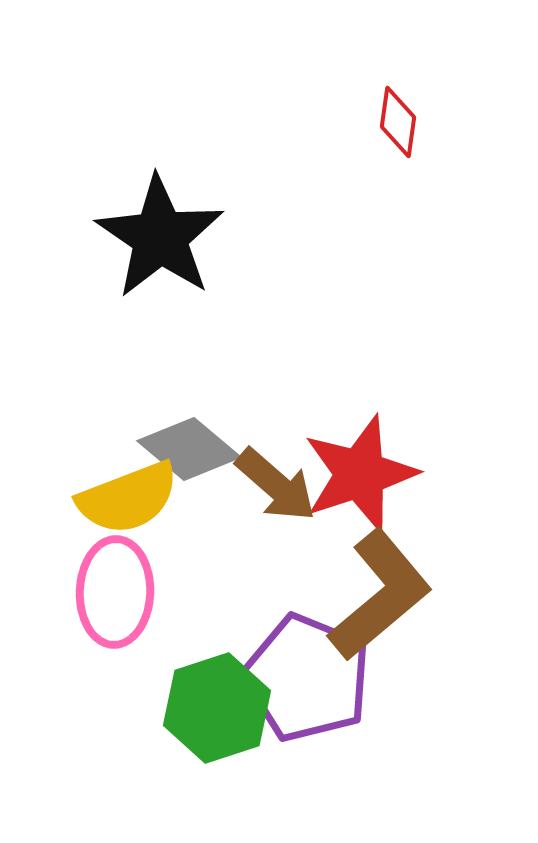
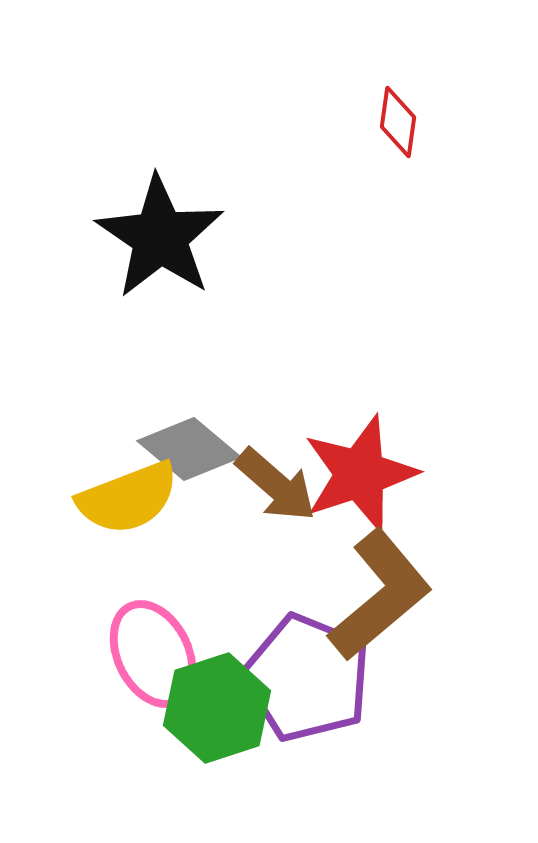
pink ellipse: moved 38 px right, 62 px down; rotated 28 degrees counterclockwise
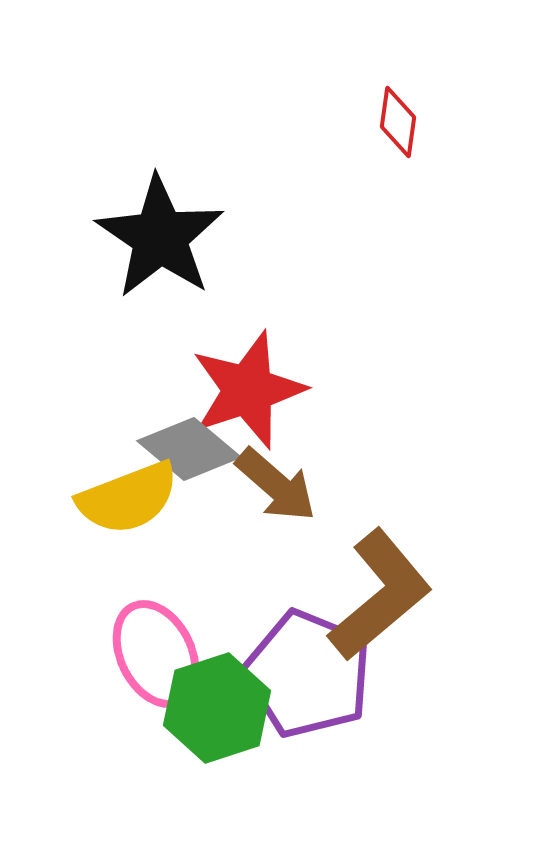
red star: moved 112 px left, 84 px up
pink ellipse: moved 3 px right
purple pentagon: moved 1 px right, 4 px up
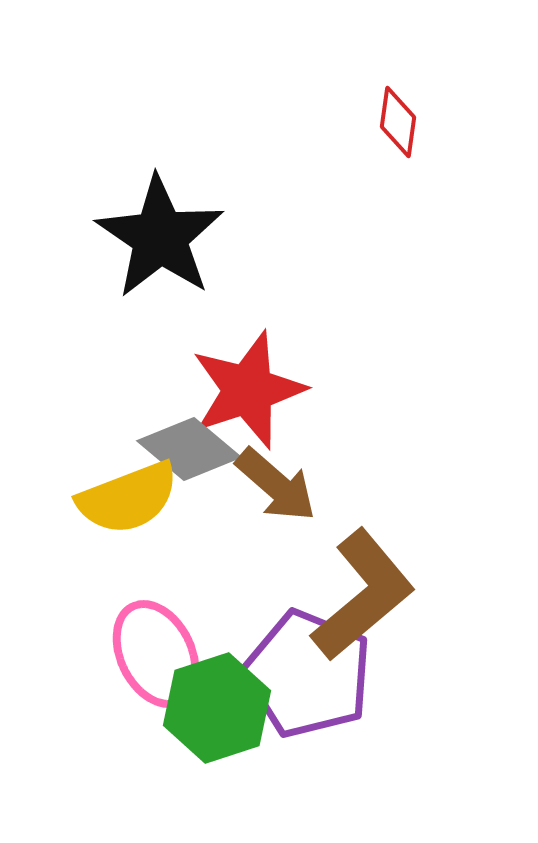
brown L-shape: moved 17 px left
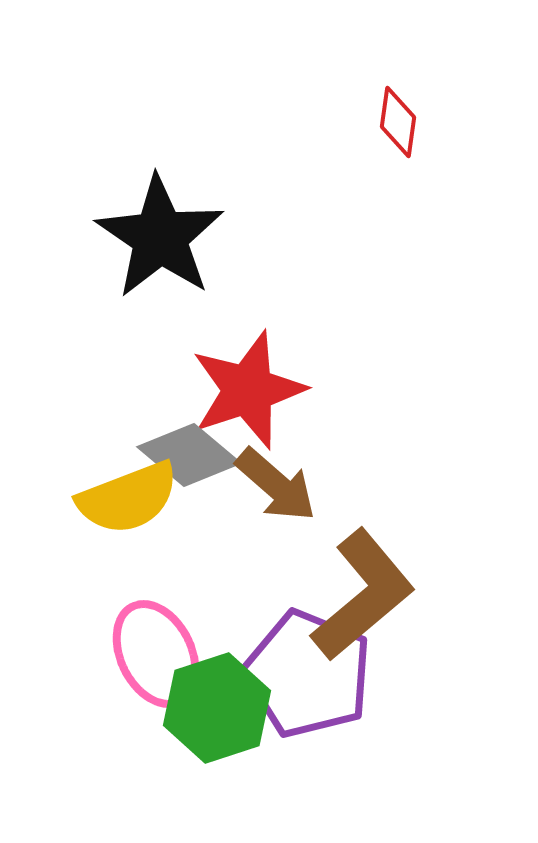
gray diamond: moved 6 px down
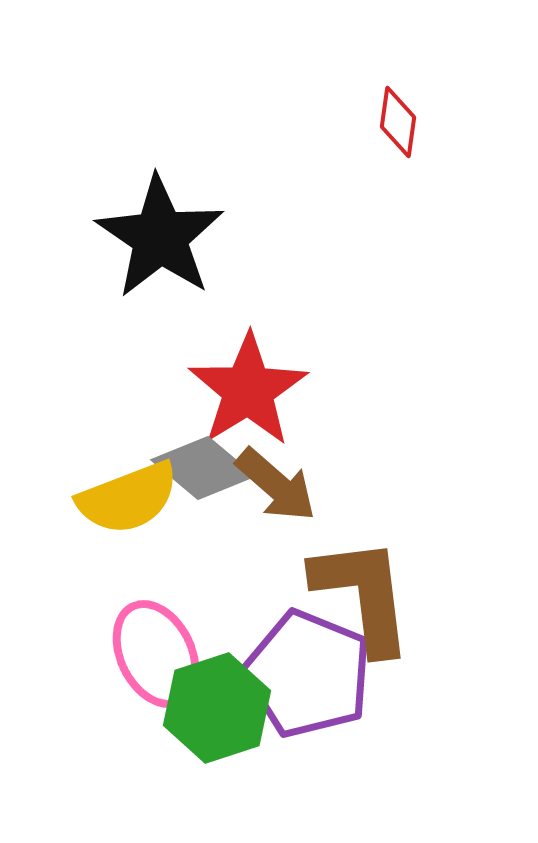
red star: rotated 14 degrees counterclockwise
gray diamond: moved 14 px right, 13 px down
brown L-shape: rotated 57 degrees counterclockwise
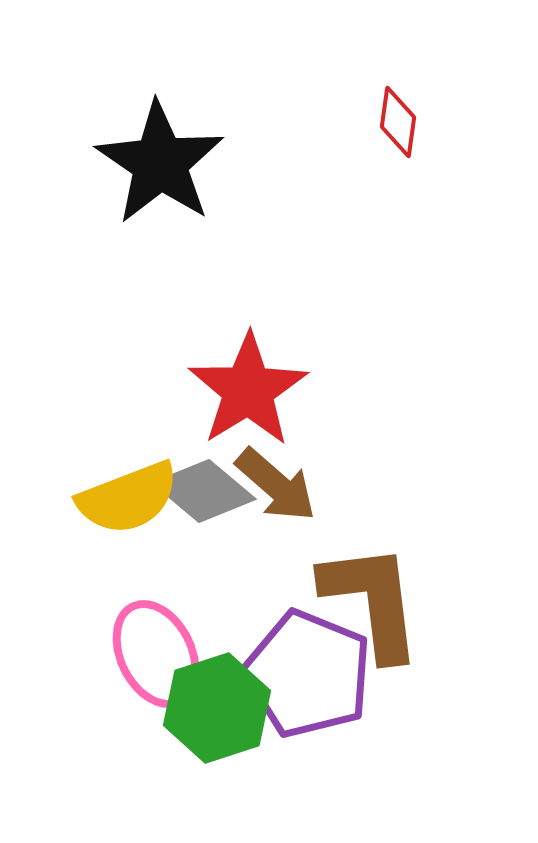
black star: moved 74 px up
gray diamond: moved 1 px right, 23 px down
brown L-shape: moved 9 px right, 6 px down
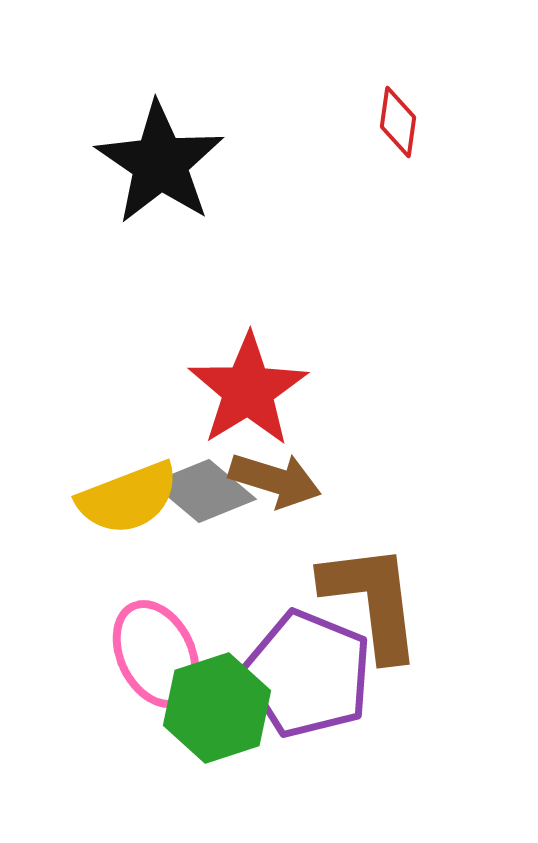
brown arrow: moved 1 px left, 5 px up; rotated 24 degrees counterclockwise
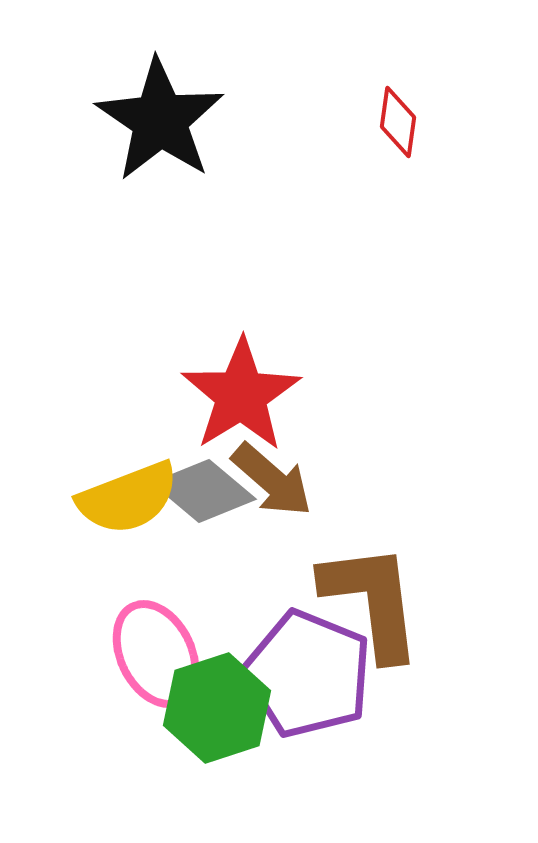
black star: moved 43 px up
red star: moved 7 px left, 5 px down
brown arrow: moved 3 px left; rotated 24 degrees clockwise
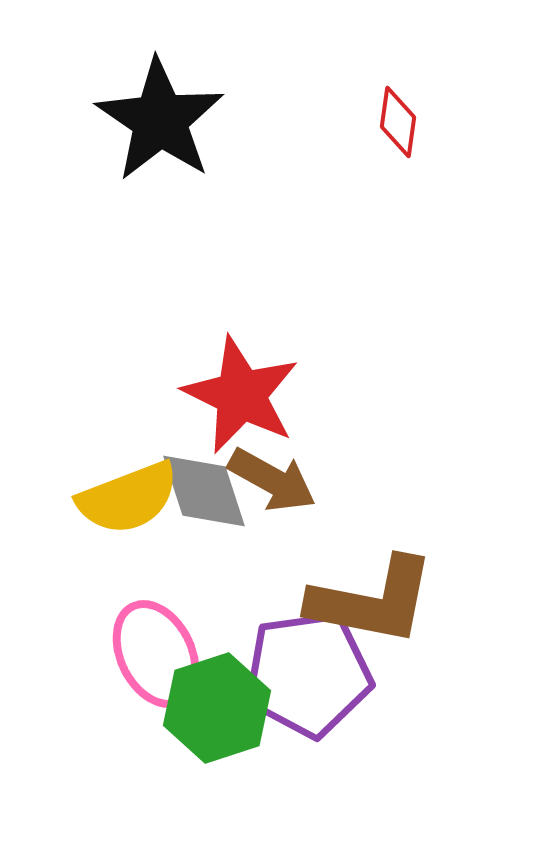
red star: rotated 14 degrees counterclockwise
brown arrow: rotated 12 degrees counterclockwise
gray diamond: rotated 32 degrees clockwise
brown L-shape: rotated 108 degrees clockwise
purple pentagon: rotated 30 degrees counterclockwise
